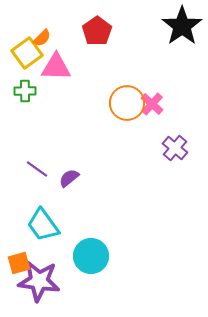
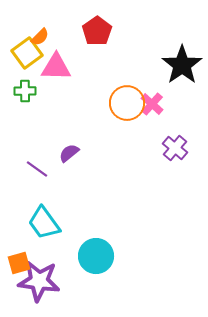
black star: moved 39 px down
orange semicircle: moved 2 px left, 1 px up
purple semicircle: moved 25 px up
cyan trapezoid: moved 1 px right, 2 px up
cyan circle: moved 5 px right
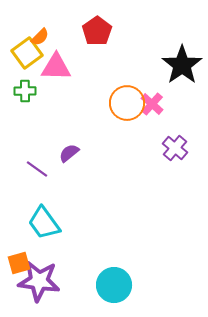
cyan circle: moved 18 px right, 29 px down
